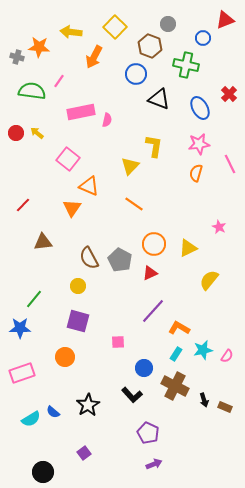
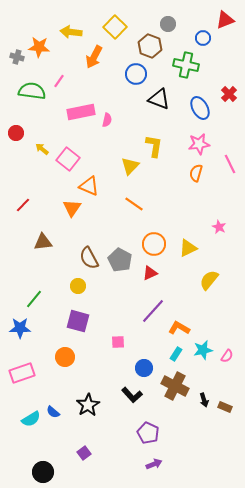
yellow arrow at (37, 133): moved 5 px right, 16 px down
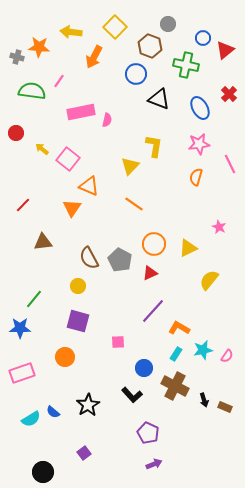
red triangle at (225, 20): moved 30 px down; rotated 18 degrees counterclockwise
orange semicircle at (196, 173): moved 4 px down
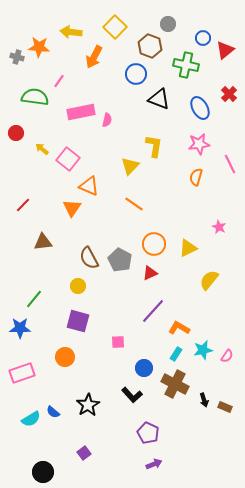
green semicircle at (32, 91): moved 3 px right, 6 px down
brown cross at (175, 386): moved 2 px up
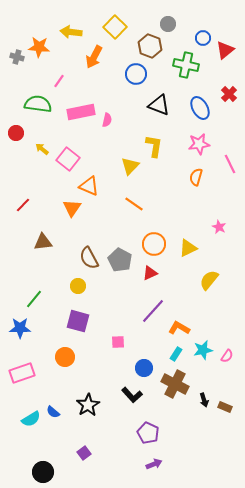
green semicircle at (35, 97): moved 3 px right, 7 px down
black triangle at (159, 99): moved 6 px down
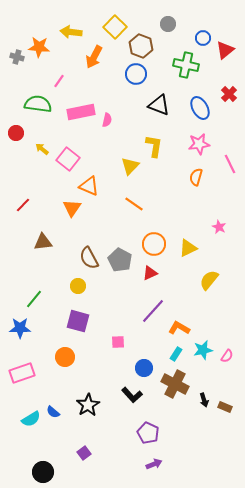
brown hexagon at (150, 46): moved 9 px left
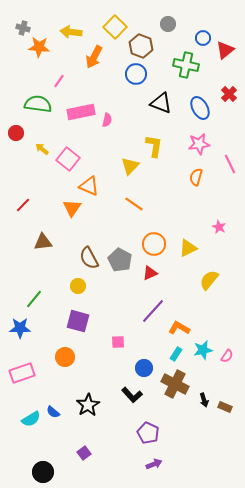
gray cross at (17, 57): moved 6 px right, 29 px up
black triangle at (159, 105): moved 2 px right, 2 px up
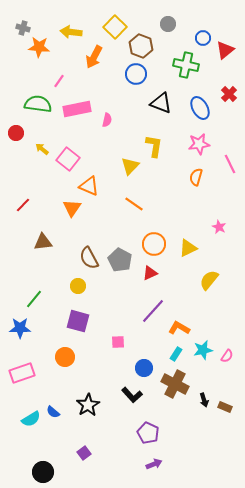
pink rectangle at (81, 112): moved 4 px left, 3 px up
